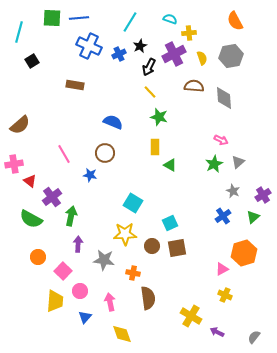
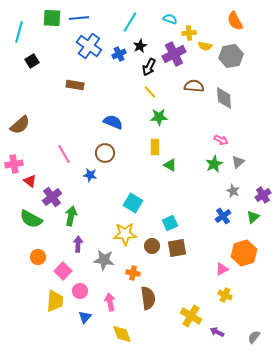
blue cross at (89, 46): rotated 10 degrees clockwise
yellow semicircle at (202, 58): moved 3 px right, 12 px up; rotated 120 degrees clockwise
green star at (159, 117): rotated 18 degrees counterclockwise
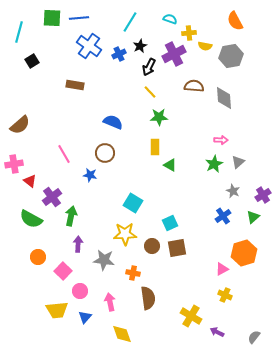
pink arrow at (221, 140): rotated 24 degrees counterclockwise
yellow trapezoid at (55, 301): moved 2 px right, 9 px down; rotated 80 degrees clockwise
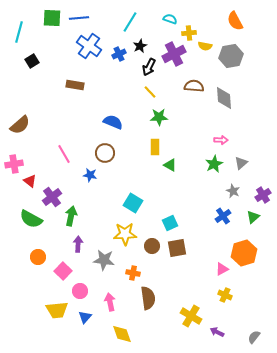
gray triangle at (238, 162): moved 3 px right, 1 px down
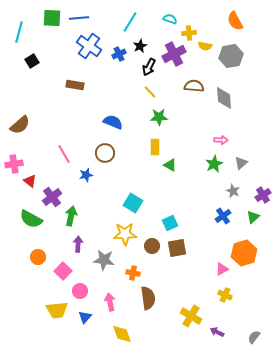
blue star at (90, 175): moved 4 px left; rotated 24 degrees counterclockwise
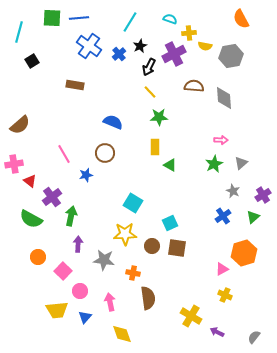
orange semicircle at (235, 21): moved 6 px right, 2 px up
blue cross at (119, 54): rotated 16 degrees counterclockwise
brown square at (177, 248): rotated 18 degrees clockwise
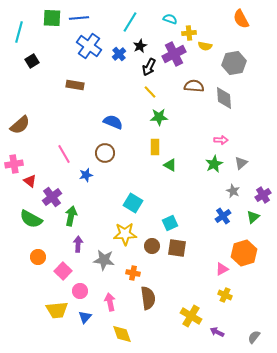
gray hexagon at (231, 56): moved 3 px right, 7 px down
